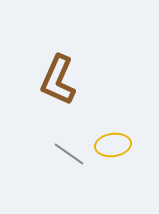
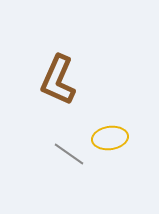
yellow ellipse: moved 3 px left, 7 px up
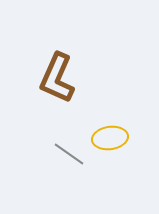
brown L-shape: moved 1 px left, 2 px up
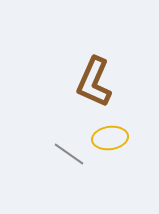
brown L-shape: moved 37 px right, 4 px down
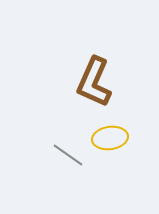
gray line: moved 1 px left, 1 px down
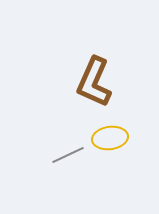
gray line: rotated 60 degrees counterclockwise
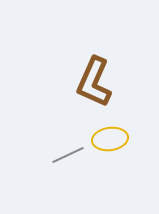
yellow ellipse: moved 1 px down
